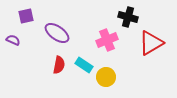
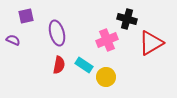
black cross: moved 1 px left, 2 px down
purple ellipse: rotated 40 degrees clockwise
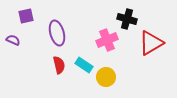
red semicircle: rotated 24 degrees counterclockwise
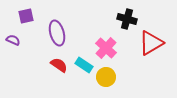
pink cross: moved 1 px left, 8 px down; rotated 25 degrees counterclockwise
red semicircle: rotated 42 degrees counterclockwise
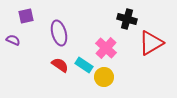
purple ellipse: moved 2 px right
red semicircle: moved 1 px right
yellow circle: moved 2 px left
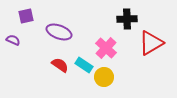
black cross: rotated 18 degrees counterclockwise
purple ellipse: moved 1 px up; rotated 55 degrees counterclockwise
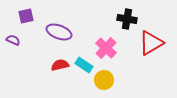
black cross: rotated 12 degrees clockwise
red semicircle: rotated 48 degrees counterclockwise
yellow circle: moved 3 px down
